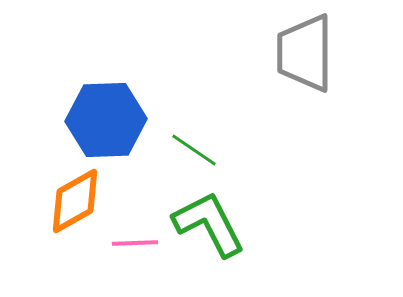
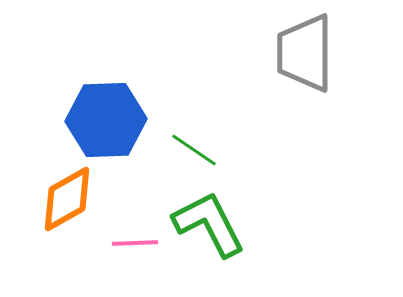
orange diamond: moved 8 px left, 2 px up
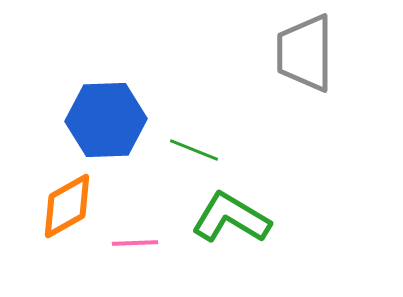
green line: rotated 12 degrees counterclockwise
orange diamond: moved 7 px down
green L-shape: moved 22 px right, 6 px up; rotated 32 degrees counterclockwise
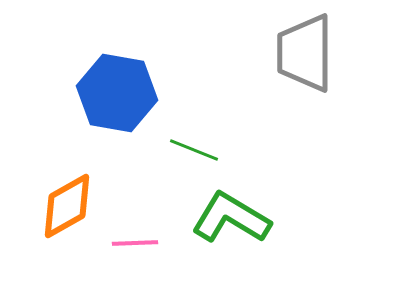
blue hexagon: moved 11 px right, 27 px up; rotated 12 degrees clockwise
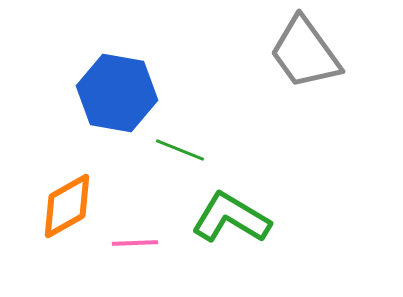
gray trapezoid: rotated 36 degrees counterclockwise
green line: moved 14 px left
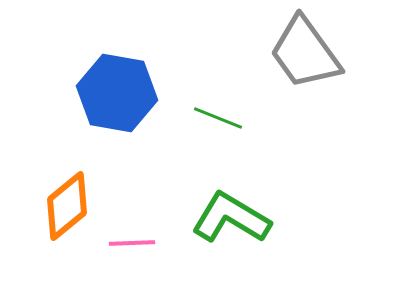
green line: moved 38 px right, 32 px up
orange diamond: rotated 10 degrees counterclockwise
pink line: moved 3 px left
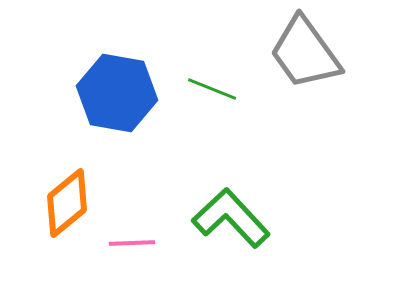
green line: moved 6 px left, 29 px up
orange diamond: moved 3 px up
green L-shape: rotated 16 degrees clockwise
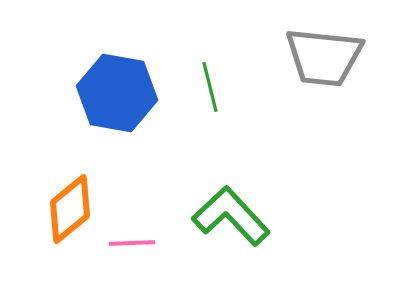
gray trapezoid: moved 19 px right, 4 px down; rotated 48 degrees counterclockwise
green line: moved 2 px left, 2 px up; rotated 54 degrees clockwise
orange diamond: moved 3 px right, 6 px down
green L-shape: moved 2 px up
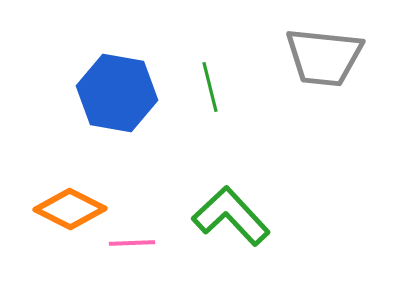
orange diamond: rotated 66 degrees clockwise
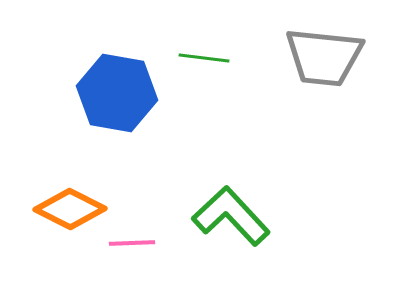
green line: moved 6 px left, 29 px up; rotated 69 degrees counterclockwise
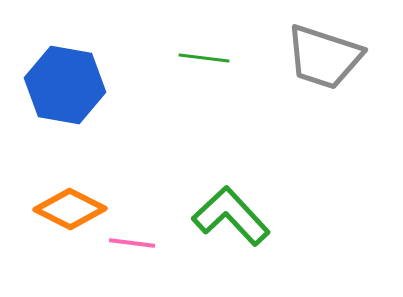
gray trapezoid: rotated 12 degrees clockwise
blue hexagon: moved 52 px left, 8 px up
pink line: rotated 9 degrees clockwise
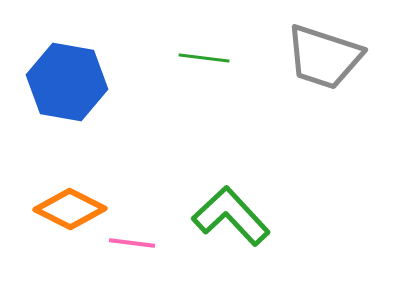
blue hexagon: moved 2 px right, 3 px up
